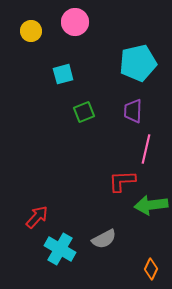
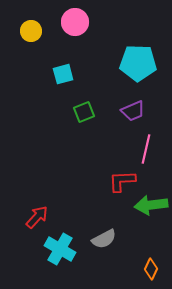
cyan pentagon: rotated 15 degrees clockwise
purple trapezoid: rotated 115 degrees counterclockwise
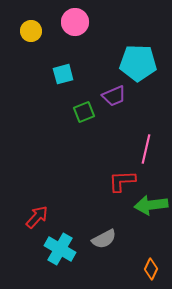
purple trapezoid: moved 19 px left, 15 px up
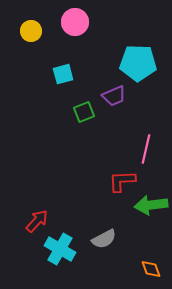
red arrow: moved 4 px down
orange diamond: rotated 45 degrees counterclockwise
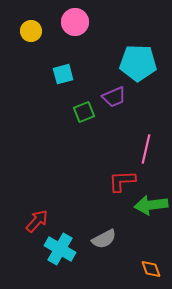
purple trapezoid: moved 1 px down
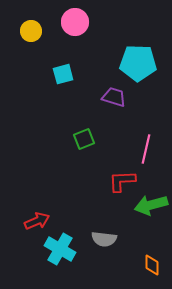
purple trapezoid: rotated 140 degrees counterclockwise
green square: moved 27 px down
green arrow: rotated 8 degrees counterclockwise
red arrow: rotated 25 degrees clockwise
gray semicircle: rotated 35 degrees clockwise
orange diamond: moved 1 px right, 4 px up; rotated 20 degrees clockwise
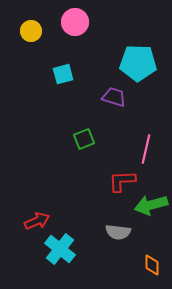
gray semicircle: moved 14 px right, 7 px up
cyan cross: rotated 8 degrees clockwise
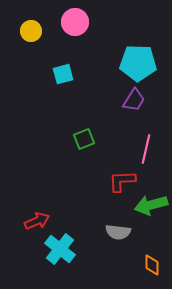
purple trapezoid: moved 20 px right, 3 px down; rotated 105 degrees clockwise
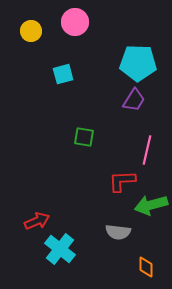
green square: moved 2 px up; rotated 30 degrees clockwise
pink line: moved 1 px right, 1 px down
orange diamond: moved 6 px left, 2 px down
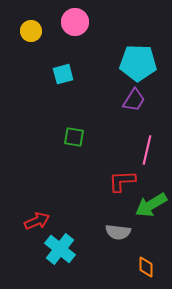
green square: moved 10 px left
green arrow: rotated 16 degrees counterclockwise
